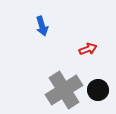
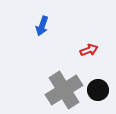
blue arrow: rotated 36 degrees clockwise
red arrow: moved 1 px right, 1 px down
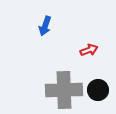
blue arrow: moved 3 px right
gray cross: rotated 30 degrees clockwise
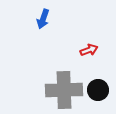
blue arrow: moved 2 px left, 7 px up
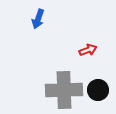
blue arrow: moved 5 px left
red arrow: moved 1 px left
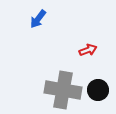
blue arrow: rotated 18 degrees clockwise
gray cross: moved 1 px left; rotated 12 degrees clockwise
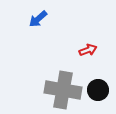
blue arrow: rotated 12 degrees clockwise
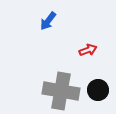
blue arrow: moved 10 px right, 2 px down; rotated 12 degrees counterclockwise
gray cross: moved 2 px left, 1 px down
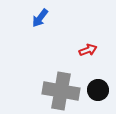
blue arrow: moved 8 px left, 3 px up
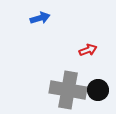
blue arrow: rotated 144 degrees counterclockwise
gray cross: moved 7 px right, 1 px up
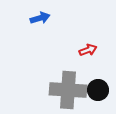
gray cross: rotated 6 degrees counterclockwise
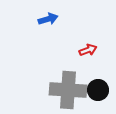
blue arrow: moved 8 px right, 1 px down
